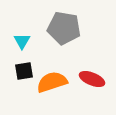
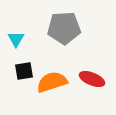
gray pentagon: rotated 12 degrees counterclockwise
cyan triangle: moved 6 px left, 2 px up
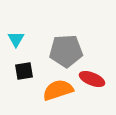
gray pentagon: moved 2 px right, 23 px down
orange semicircle: moved 6 px right, 8 px down
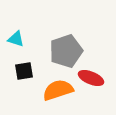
cyan triangle: rotated 42 degrees counterclockwise
gray pentagon: rotated 16 degrees counterclockwise
red ellipse: moved 1 px left, 1 px up
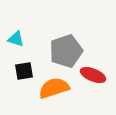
red ellipse: moved 2 px right, 3 px up
orange semicircle: moved 4 px left, 2 px up
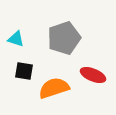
gray pentagon: moved 2 px left, 13 px up
black square: rotated 18 degrees clockwise
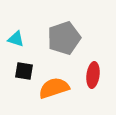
red ellipse: rotated 75 degrees clockwise
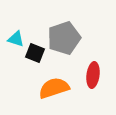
black square: moved 11 px right, 18 px up; rotated 12 degrees clockwise
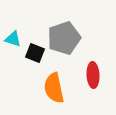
cyan triangle: moved 3 px left
red ellipse: rotated 10 degrees counterclockwise
orange semicircle: rotated 84 degrees counterclockwise
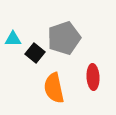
cyan triangle: rotated 18 degrees counterclockwise
black square: rotated 18 degrees clockwise
red ellipse: moved 2 px down
